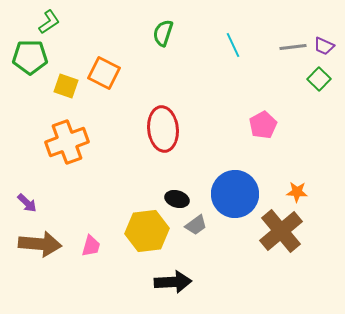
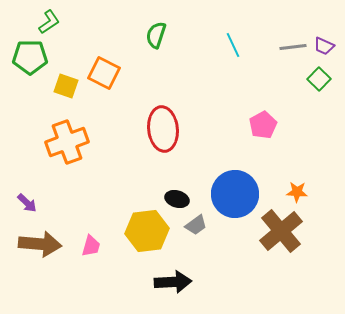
green semicircle: moved 7 px left, 2 px down
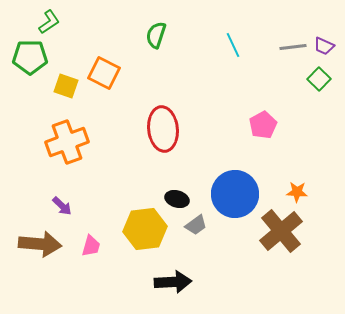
purple arrow: moved 35 px right, 3 px down
yellow hexagon: moved 2 px left, 2 px up
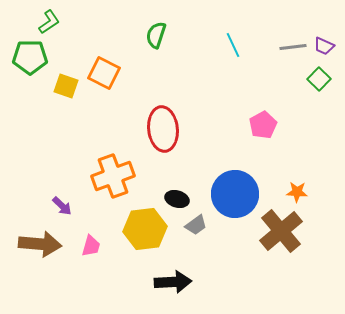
orange cross: moved 46 px right, 34 px down
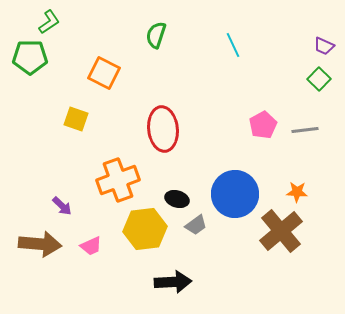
gray line: moved 12 px right, 83 px down
yellow square: moved 10 px right, 33 px down
orange cross: moved 5 px right, 4 px down
pink trapezoid: rotated 50 degrees clockwise
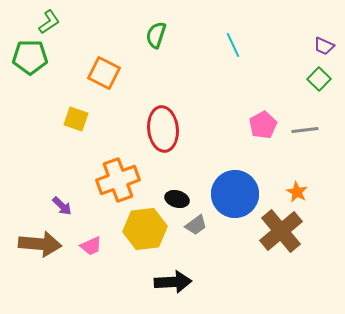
orange star: rotated 25 degrees clockwise
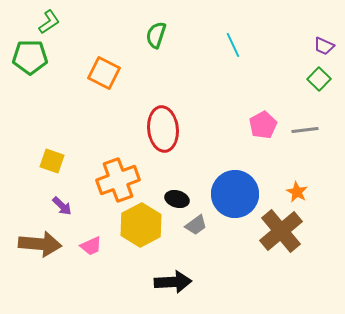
yellow square: moved 24 px left, 42 px down
yellow hexagon: moved 4 px left, 4 px up; rotated 21 degrees counterclockwise
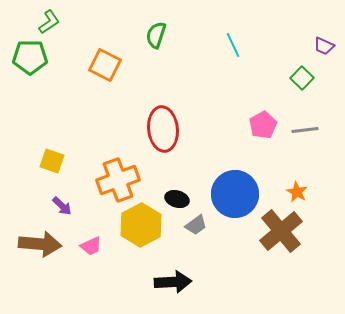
orange square: moved 1 px right, 8 px up
green square: moved 17 px left, 1 px up
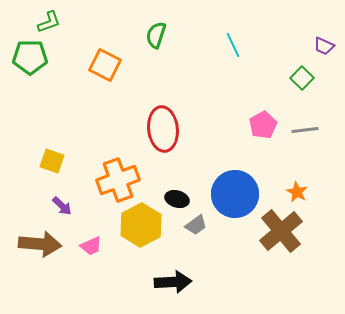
green L-shape: rotated 15 degrees clockwise
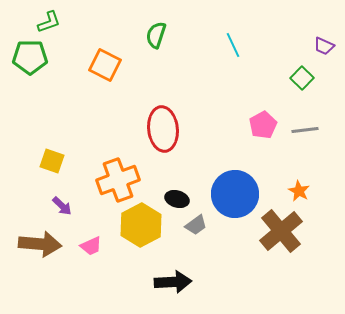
orange star: moved 2 px right, 1 px up
